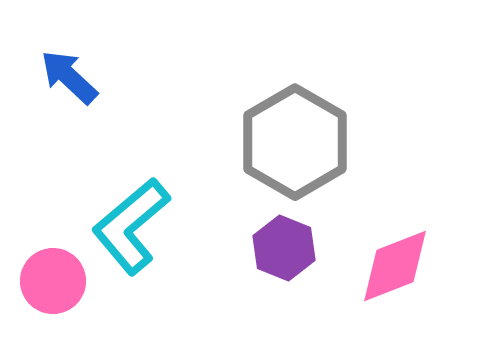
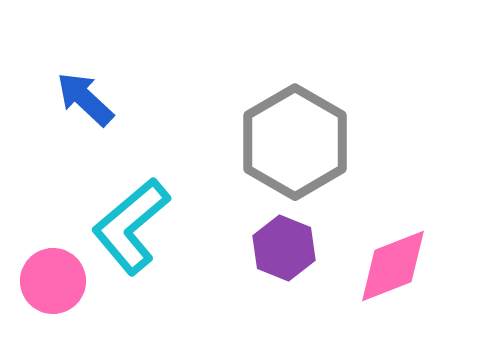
blue arrow: moved 16 px right, 22 px down
pink diamond: moved 2 px left
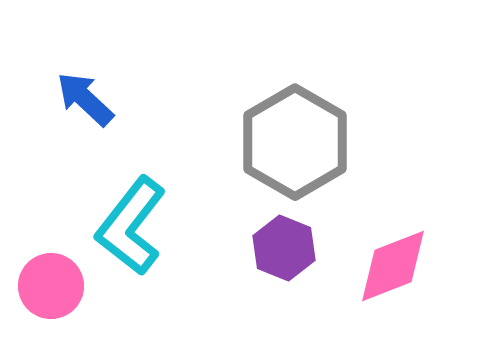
cyan L-shape: rotated 12 degrees counterclockwise
pink circle: moved 2 px left, 5 px down
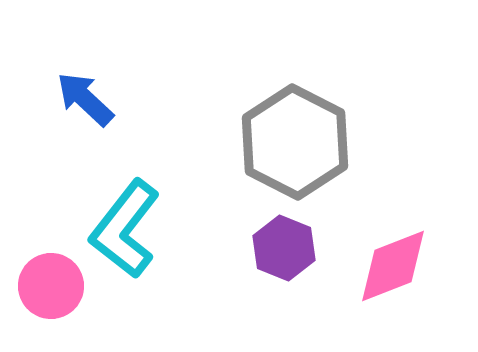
gray hexagon: rotated 3 degrees counterclockwise
cyan L-shape: moved 6 px left, 3 px down
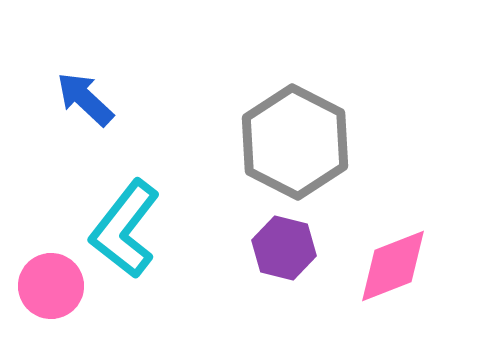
purple hexagon: rotated 8 degrees counterclockwise
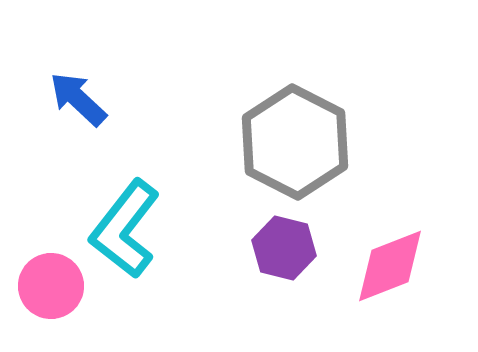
blue arrow: moved 7 px left
pink diamond: moved 3 px left
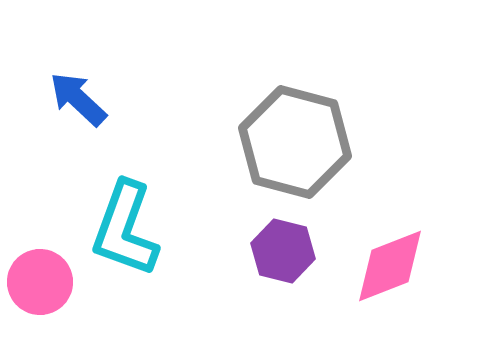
gray hexagon: rotated 12 degrees counterclockwise
cyan L-shape: rotated 18 degrees counterclockwise
purple hexagon: moved 1 px left, 3 px down
pink circle: moved 11 px left, 4 px up
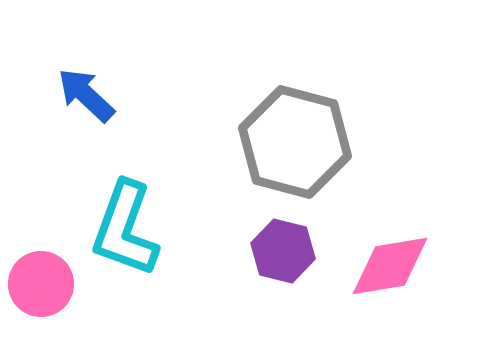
blue arrow: moved 8 px right, 4 px up
pink diamond: rotated 12 degrees clockwise
pink circle: moved 1 px right, 2 px down
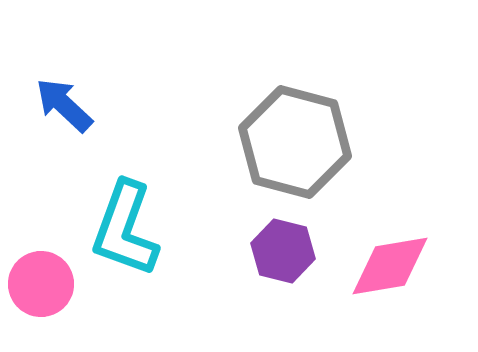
blue arrow: moved 22 px left, 10 px down
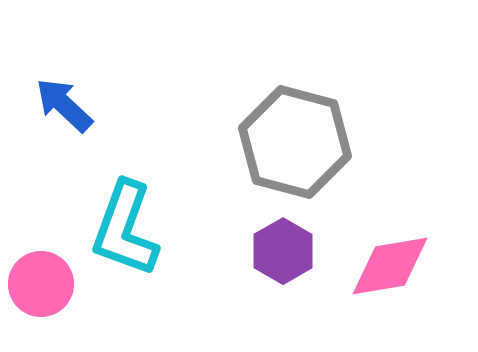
purple hexagon: rotated 16 degrees clockwise
